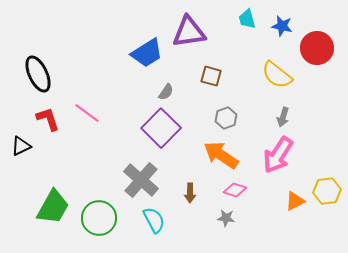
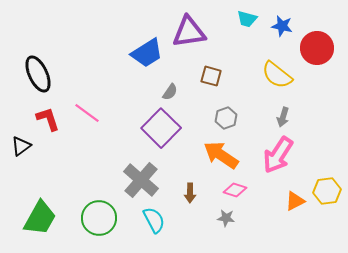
cyan trapezoid: rotated 60 degrees counterclockwise
gray semicircle: moved 4 px right
black triangle: rotated 10 degrees counterclockwise
green trapezoid: moved 13 px left, 11 px down
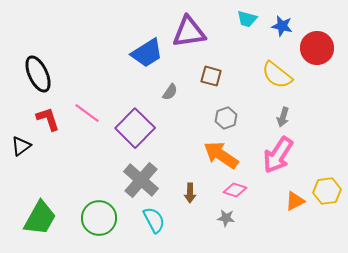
purple square: moved 26 px left
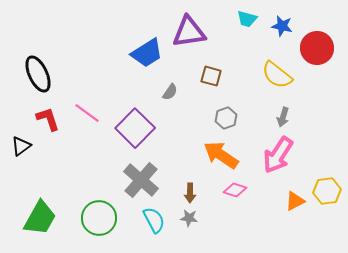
gray star: moved 37 px left
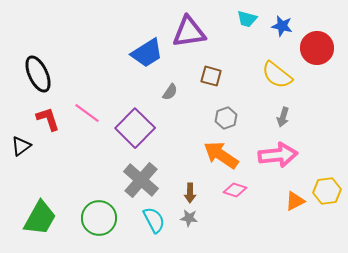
pink arrow: rotated 129 degrees counterclockwise
